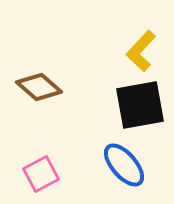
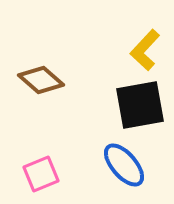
yellow L-shape: moved 4 px right, 1 px up
brown diamond: moved 2 px right, 7 px up
pink square: rotated 6 degrees clockwise
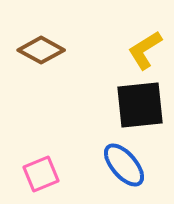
yellow L-shape: rotated 15 degrees clockwise
brown diamond: moved 30 px up; rotated 12 degrees counterclockwise
black square: rotated 4 degrees clockwise
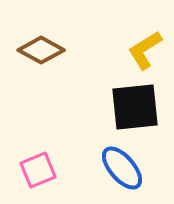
black square: moved 5 px left, 2 px down
blue ellipse: moved 2 px left, 3 px down
pink square: moved 3 px left, 4 px up
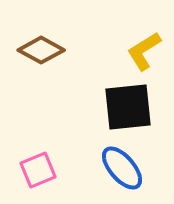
yellow L-shape: moved 1 px left, 1 px down
black square: moved 7 px left
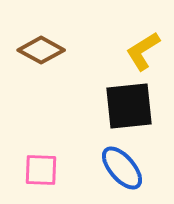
yellow L-shape: moved 1 px left
black square: moved 1 px right, 1 px up
pink square: moved 3 px right; rotated 24 degrees clockwise
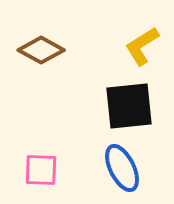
yellow L-shape: moved 1 px left, 5 px up
blue ellipse: rotated 15 degrees clockwise
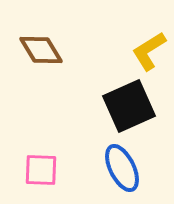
yellow L-shape: moved 7 px right, 5 px down
brown diamond: rotated 30 degrees clockwise
black square: rotated 18 degrees counterclockwise
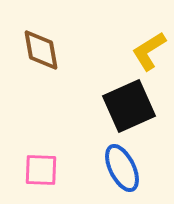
brown diamond: rotated 21 degrees clockwise
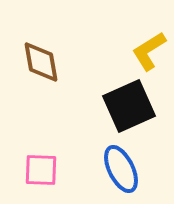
brown diamond: moved 12 px down
blue ellipse: moved 1 px left, 1 px down
